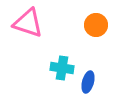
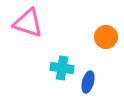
orange circle: moved 10 px right, 12 px down
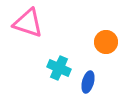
orange circle: moved 5 px down
cyan cross: moved 3 px left; rotated 15 degrees clockwise
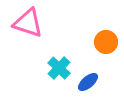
cyan cross: rotated 20 degrees clockwise
blue ellipse: rotated 35 degrees clockwise
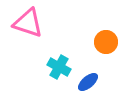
cyan cross: moved 1 px up; rotated 15 degrees counterclockwise
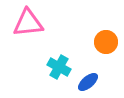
pink triangle: rotated 24 degrees counterclockwise
